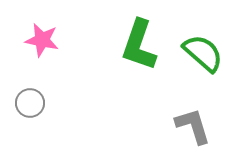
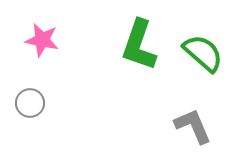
gray L-shape: rotated 6 degrees counterclockwise
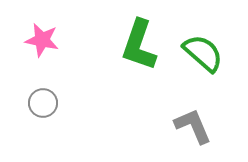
gray circle: moved 13 px right
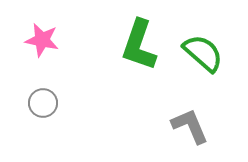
gray L-shape: moved 3 px left
